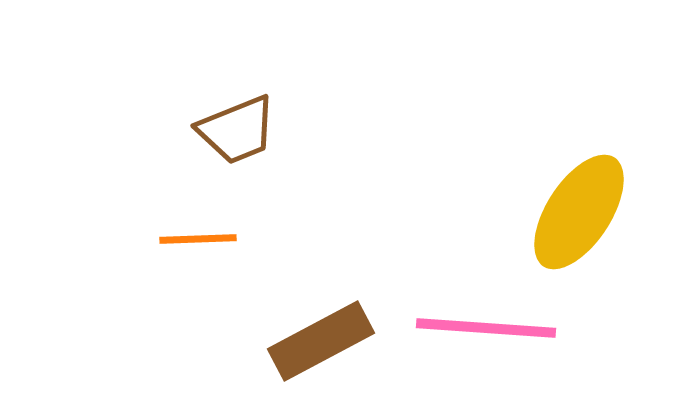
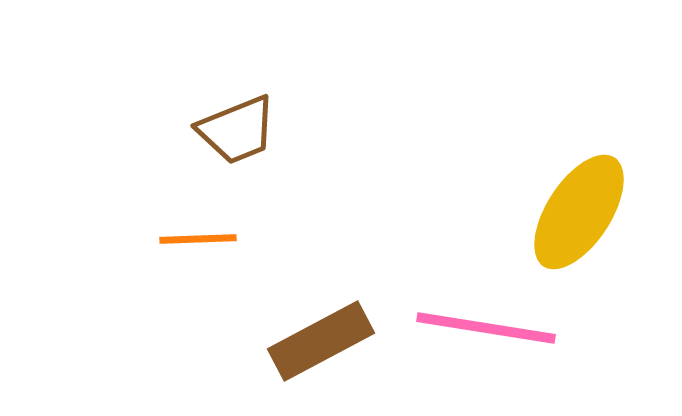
pink line: rotated 5 degrees clockwise
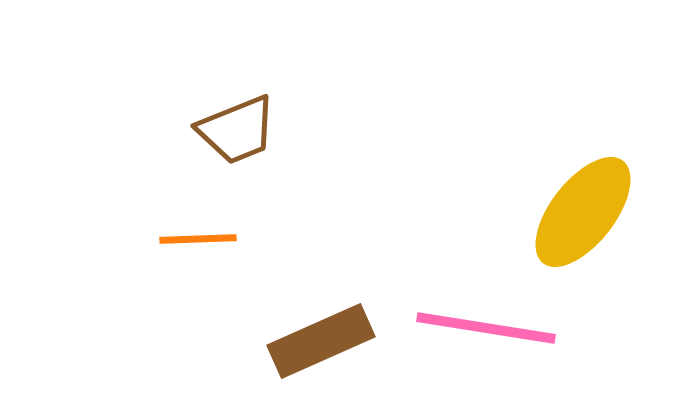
yellow ellipse: moved 4 px right; rotated 5 degrees clockwise
brown rectangle: rotated 4 degrees clockwise
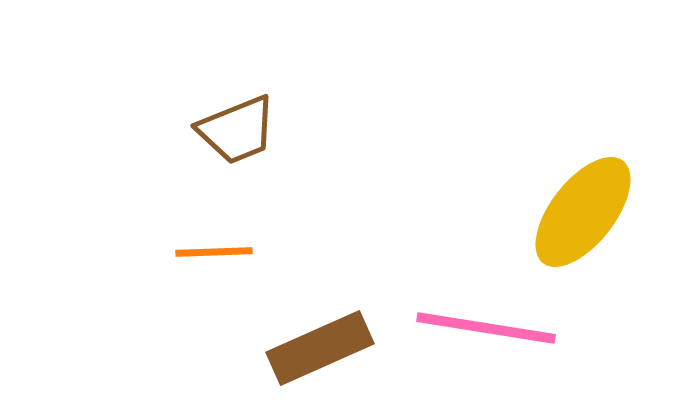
orange line: moved 16 px right, 13 px down
brown rectangle: moved 1 px left, 7 px down
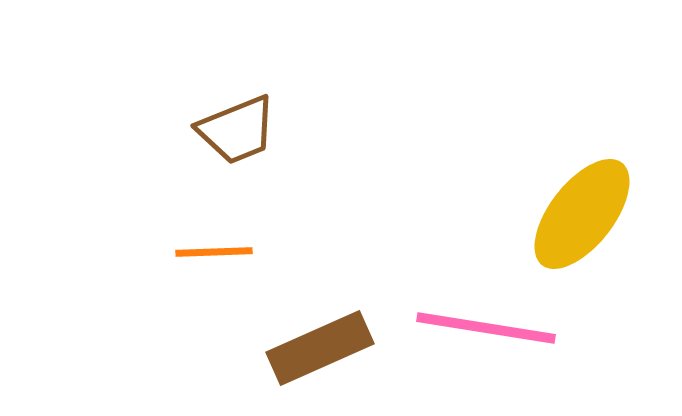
yellow ellipse: moved 1 px left, 2 px down
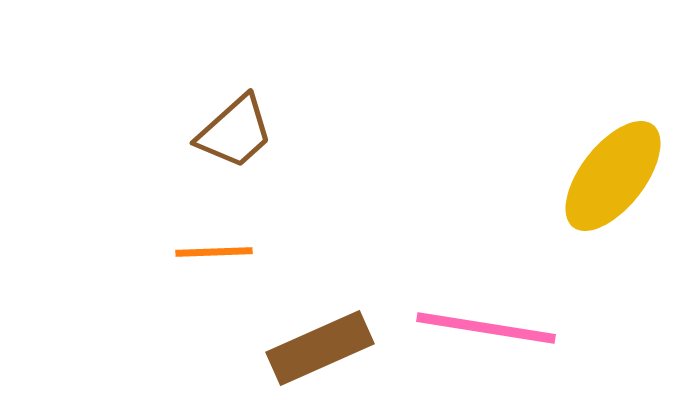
brown trapezoid: moved 2 px left, 2 px down; rotated 20 degrees counterclockwise
yellow ellipse: moved 31 px right, 38 px up
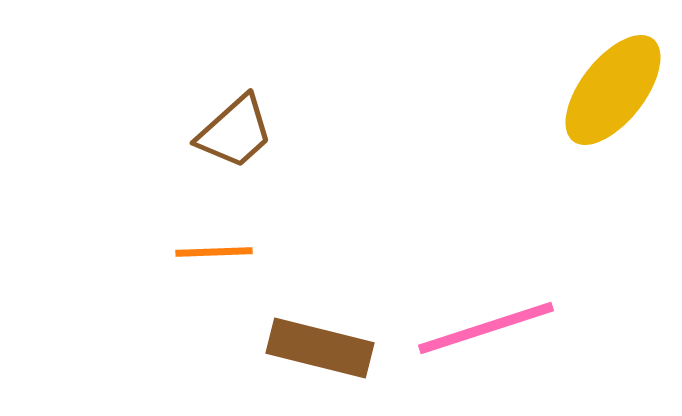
yellow ellipse: moved 86 px up
pink line: rotated 27 degrees counterclockwise
brown rectangle: rotated 38 degrees clockwise
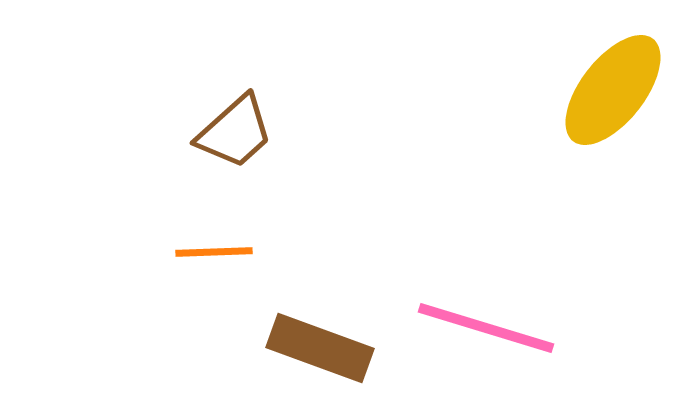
pink line: rotated 35 degrees clockwise
brown rectangle: rotated 6 degrees clockwise
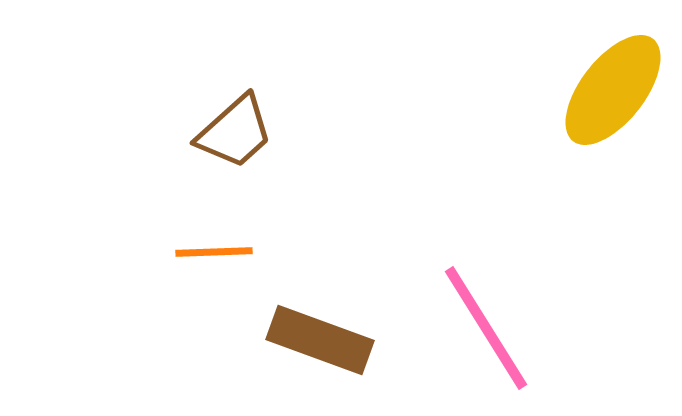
pink line: rotated 41 degrees clockwise
brown rectangle: moved 8 px up
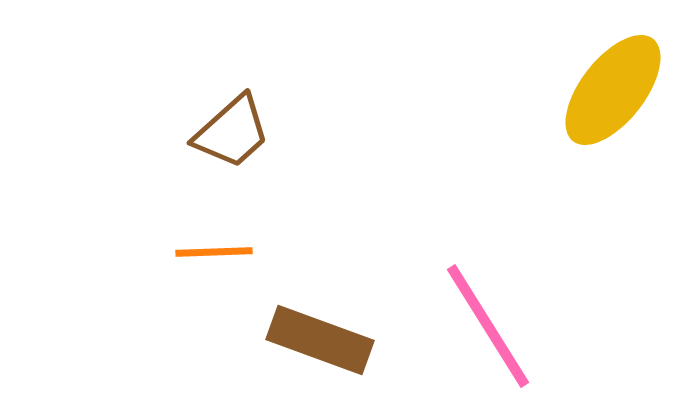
brown trapezoid: moved 3 px left
pink line: moved 2 px right, 2 px up
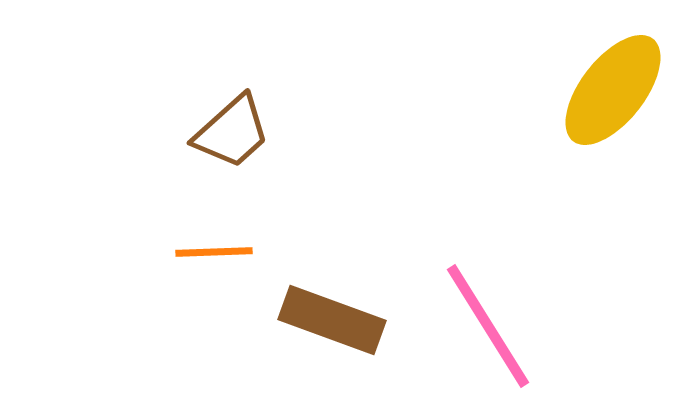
brown rectangle: moved 12 px right, 20 px up
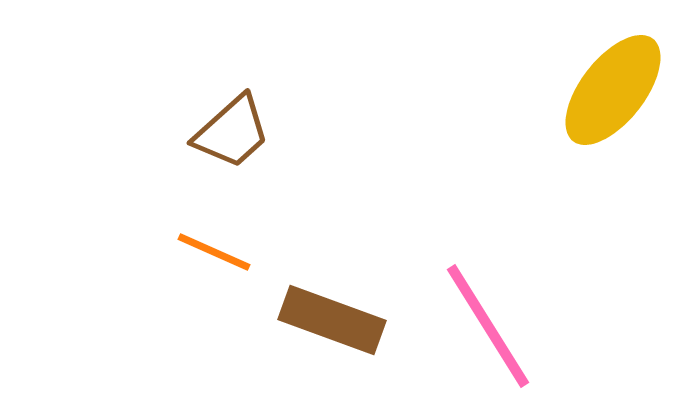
orange line: rotated 26 degrees clockwise
